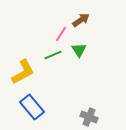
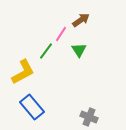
green line: moved 7 px left, 4 px up; rotated 30 degrees counterclockwise
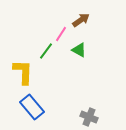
green triangle: rotated 28 degrees counterclockwise
yellow L-shape: rotated 60 degrees counterclockwise
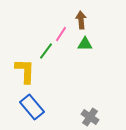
brown arrow: rotated 60 degrees counterclockwise
green triangle: moved 6 px right, 6 px up; rotated 28 degrees counterclockwise
yellow L-shape: moved 2 px right, 1 px up
gray cross: moved 1 px right; rotated 12 degrees clockwise
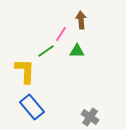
green triangle: moved 8 px left, 7 px down
green line: rotated 18 degrees clockwise
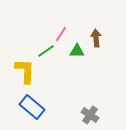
brown arrow: moved 15 px right, 18 px down
blue rectangle: rotated 10 degrees counterclockwise
gray cross: moved 2 px up
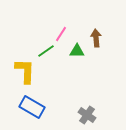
blue rectangle: rotated 10 degrees counterclockwise
gray cross: moved 3 px left
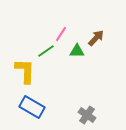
brown arrow: rotated 48 degrees clockwise
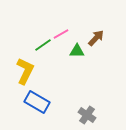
pink line: rotated 28 degrees clockwise
green line: moved 3 px left, 6 px up
yellow L-shape: rotated 24 degrees clockwise
blue rectangle: moved 5 px right, 5 px up
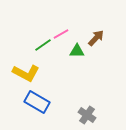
yellow L-shape: moved 1 px right, 2 px down; rotated 92 degrees clockwise
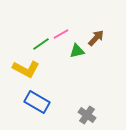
green line: moved 2 px left, 1 px up
green triangle: rotated 14 degrees counterclockwise
yellow L-shape: moved 4 px up
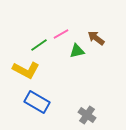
brown arrow: rotated 96 degrees counterclockwise
green line: moved 2 px left, 1 px down
yellow L-shape: moved 1 px down
